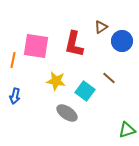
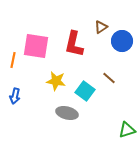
gray ellipse: rotated 20 degrees counterclockwise
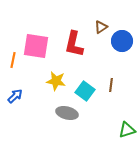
brown line: moved 2 px right, 7 px down; rotated 56 degrees clockwise
blue arrow: rotated 147 degrees counterclockwise
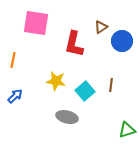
pink square: moved 23 px up
cyan square: rotated 12 degrees clockwise
gray ellipse: moved 4 px down
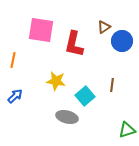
pink square: moved 5 px right, 7 px down
brown triangle: moved 3 px right
brown line: moved 1 px right
cyan square: moved 5 px down
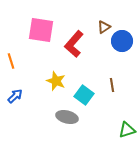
red L-shape: rotated 28 degrees clockwise
orange line: moved 2 px left, 1 px down; rotated 28 degrees counterclockwise
yellow star: rotated 12 degrees clockwise
brown line: rotated 16 degrees counterclockwise
cyan square: moved 1 px left, 1 px up; rotated 12 degrees counterclockwise
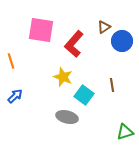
yellow star: moved 7 px right, 4 px up
green triangle: moved 2 px left, 2 px down
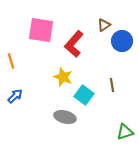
brown triangle: moved 2 px up
gray ellipse: moved 2 px left
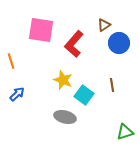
blue circle: moved 3 px left, 2 px down
yellow star: moved 3 px down
blue arrow: moved 2 px right, 2 px up
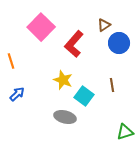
pink square: moved 3 px up; rotated 36 degrees clockwise
cyan square: moved 1 px down
